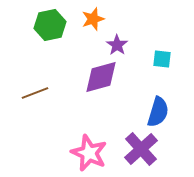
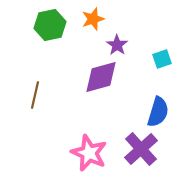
cyan square: rotated 24 degrees counterclockwise
brown line: moved 2 px down; rotated 56 degrees counterclockwise
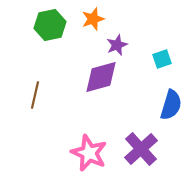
purple star: rotated 15 degrees clockwise
blue semicircle: moved 13 px right, 7 px up
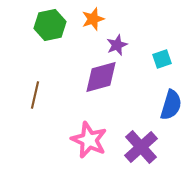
purple cross: moved 2 px up
pink star: moved 13 px up
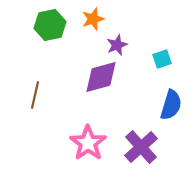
pink star: moved 1 px left, 3 px down; rotated 12 degrees clockwise
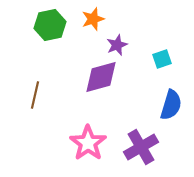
purple cross: rotated 12 degrees clockwise
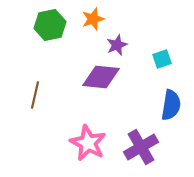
purple diamond: rotated 21 degrees clockwise
blue semicircle: rotated 8 degrees counterclockwise
pink star: rotated 9 degrees counterclockwise
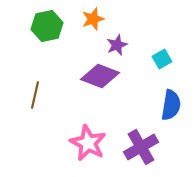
green hexagon: moved 3 px left, 1 px down
cyan square: rotated 12 degrees counterclockwise
purple diamond: moved 1 px left, 1 px up; rotated 15 degrees clockwise
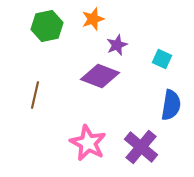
cyan square: rotated 36 degrees counterclockwise
purple cross: rotated 20 degrees counterclockwise
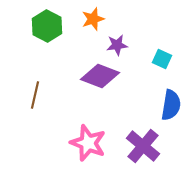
green hexagon: rotated 20 degrees counterclockwise
purple star: rotated 15 degrees clockwise
pink star: rotated 6 degrees counterclockwise
purple cross: moved 2 px right, 1 px up
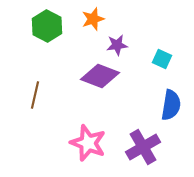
purple cross: moved 1 px down; rotated 20 degrees clockwise
